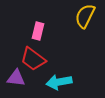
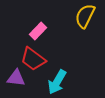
pink rectangle: rotated 30 degrees clockwise
cyan arrow: moved 2 px left; rotated 50 degrees counterclockwise
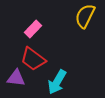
pink rectangle: moved 5 px left, 2 px up
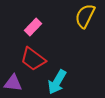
pink rectangle: moved 2 px up
purple triangle: moved 3 px left, 5 px down
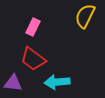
pink rectangle: rotated 18 degrees counterclockwise
cyan arrow: rotated 55 degrees clockwise
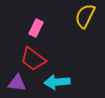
pink rectangle: moved 3 px right, 1 px down
purple triangle: moved 4 px right
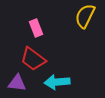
pink rectangle: rotated 48 degrees counterclockwise
